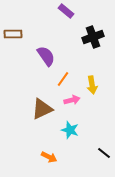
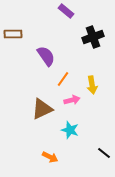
orange arrow: moved 1 px right
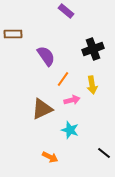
black cross: moved 12 px down
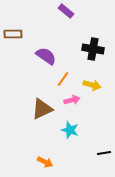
black cross: rotated 30 degrees clockwise
purple semicircle: rotated 20 degrees counterclockwise
yellow arrow: rotated 66 degrees counterclockwise
black line: rotated 48 degrees counterclockwise
orange arrow: moved 5 px left, 5 px down
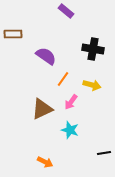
pink arrow: moved 1 px left, 2 px down; rotated 140 degrees clockwise
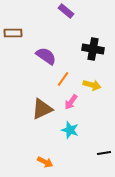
brown rectangle: moved 1 px up
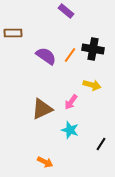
orange line: moved 7 px right, 24 px up
black line: moved 3 px left, 9 px up; rotated 48 degrees counterclockwise
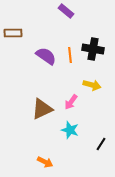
orange line: rotated 42 degrees counterclockwise
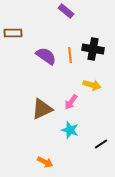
black line: rotated 24 degrees clockwise
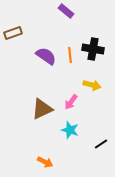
brown rectangle: rotated 18 degrees counterclockwise
